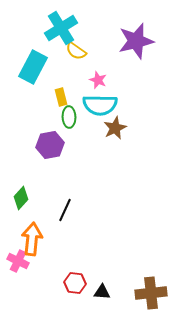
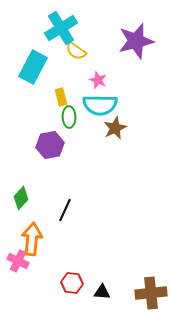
red hexagon: moved 3 px left
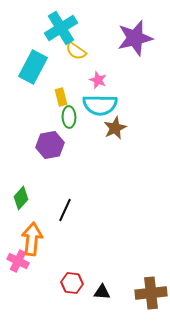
purple star: moved 1 px left, 3 px up
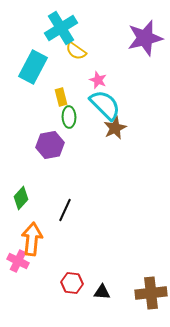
purple star: moved 10 px right
cyan semicircle: moved 5 px right; rotated 136 degrees counterclockwise
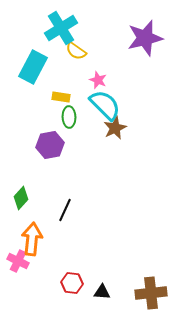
yellow rectangle: rotated 66 degrees counterclockwise
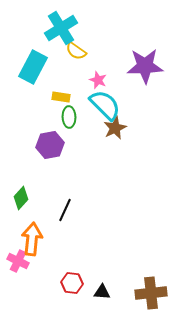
purple star: moved 28 px down; rotated 12 degrees clockwise
